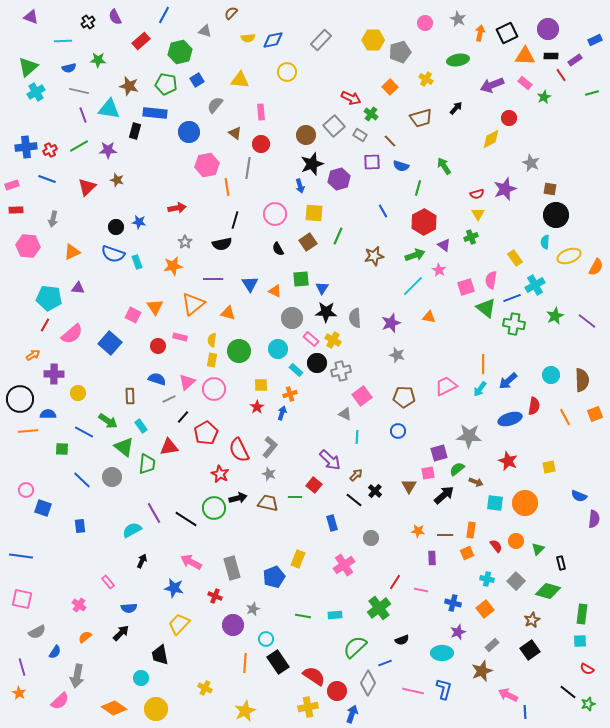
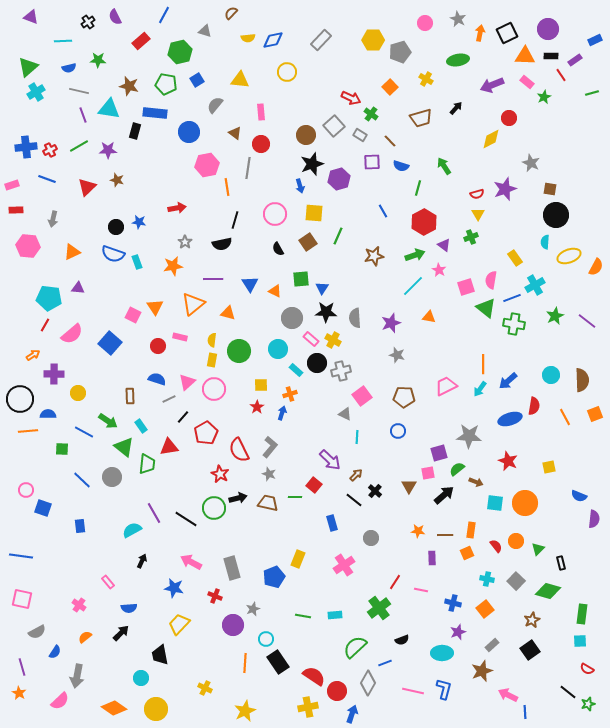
pink rectangle at (525, 83): moved 2 px right, 1 px up
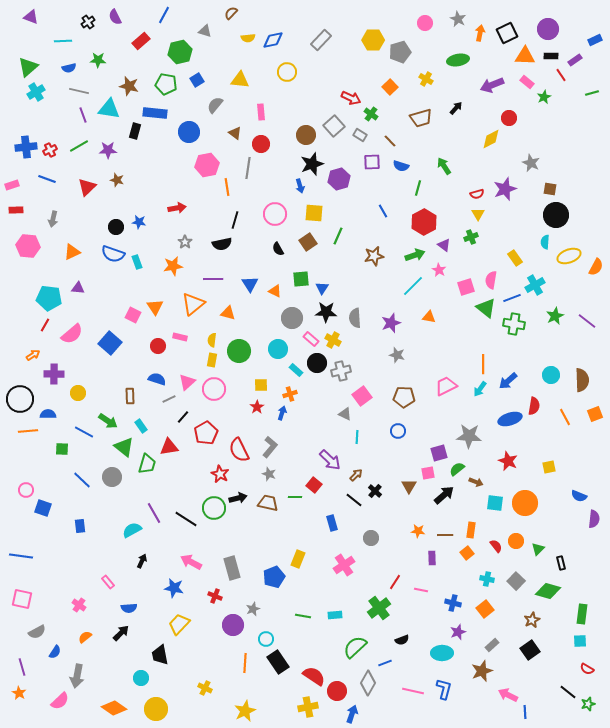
green trapezoid at (147, 464): rotated 10 degrees clockwise
orange square at (467, 553): rotated 16 degrees counterclockwise
